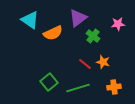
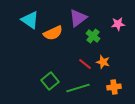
green square: moved 1 px right, 1 px up
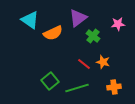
red line: moved 1 px left
green line: moved 1 px left
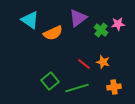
green cross: moved 8 px right, 6 px up
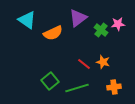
cyan triangle: moved 3 px left
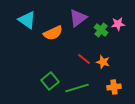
red line: moved 5 px up
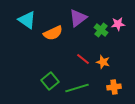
red line: moved 1 px left
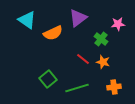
green cross: moved 9 px down
green square: moved 2 px left, 2 px up
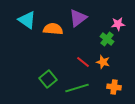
orange semicircle: moved 4 px up; rotated 150 degrees counterclockwise
green cross: moved 6 px right
red line: moved 3 px down
orange cross: rotated 16 degrees clockwise
